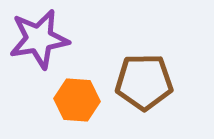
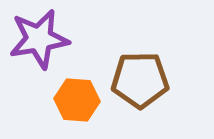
brown pentagon: moved 4 px left, 2 px up
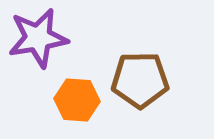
purple star: moved 1 px left, 1 px up
